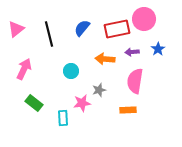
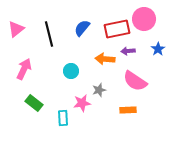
purple arrow: moved 4 px left, 1 px up
pink semicircle: rotated 65 degrees counterclockwise
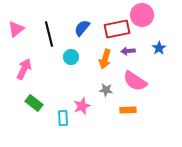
pink circle: moved 2 px left, 4 px up
blue star: moved 1 px right, 1 px up
orange arrow: rotated 78 degrees counterclockwise
cyan circle: moved 14 px up
gray star: moved 7 px right; rotated 24 degrees clockwise
pink star: moved 3 px down; rotated 12 degrees counterclockwise
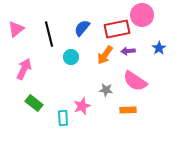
orange arrow: moved 4 px up; rotated 18 degrees clockwise
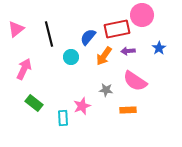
blue semicircle: moved 6 px right, 9 px down
orange arrow: moved 1 px left, 1 px down
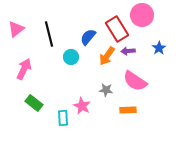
red rectangle: rotated 70 degrees clockwise
orange arrow: moved 3 px right
pink star: rotated 24 degrees counterclockwise
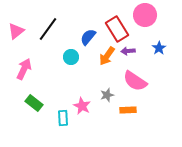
pink circle: moved 3 px right
pink triangle: moved 2 px down
black line: moved 1 px left, 5 px up; rotated 50 degrees clockwise
gray star: moved 1 px right, 5 px down; rotated 24 degrees counterclockwise
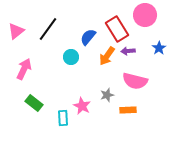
pink semicircle: rotated 20 degrees counterclockwise
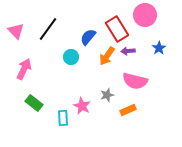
pink triangle: rotated 36 degrees counterclockwise
orange rectangle: rotated 21 degrees counterclockwise
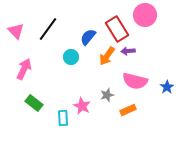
blue star: moved 8 px right, 39 px down
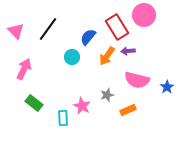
pink circle: moved 1 px left
red rectangle: moved 2 px up
cyan circle: moved 1 px right
pink semicircle: moved 2 px right, 1 px up
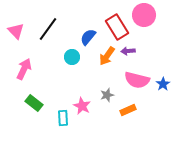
blue star: moved 4 px left, 3 px up
